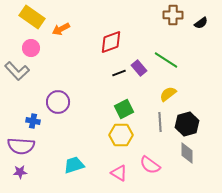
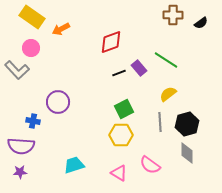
gray L-shape: moved 1 px up
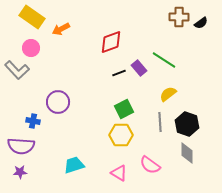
brown cross: moved 6 px right, 2 px down
green line: moved 2 px left
black hexagon: rotated 25 degrees counterclockwise
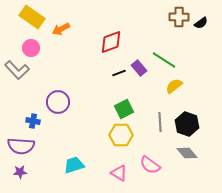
yellow semicircle: moved 6 px right, 8 px up
gray diamond: rotated 40 degrees counterclockwise
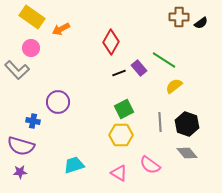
red diamond: rotated 40 degrees counterclockwise
purple semicircle: rotated 12 degrees clockwise
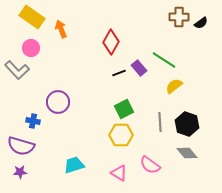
orange arrow: rotated 96 degrees clockwise
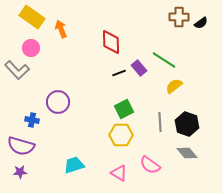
red diamond: rotated 30 degrees counterclockwise
blue cross: moved 1 px left, 1 px up
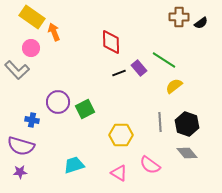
orange arrow: moved 7 px left, 3 px down
green square: moved 39 px left
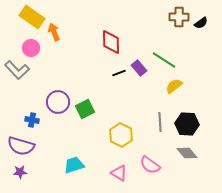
black hexagon: rotated 15 degrees counterclockwise
yellow hexagon: rotated 25 degrees clockwise
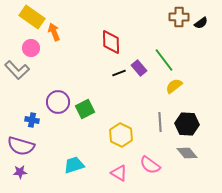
green line: rotated 20 degrees clockwise
